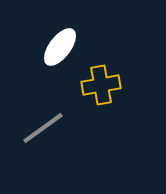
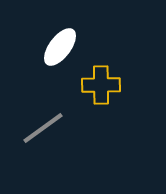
yellow cross: rotated 9 degrees clockwise
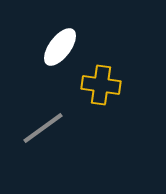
yellow cross: rotated 9 degrees clockwise
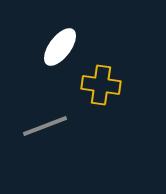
gray line: moved 2 px right, 2 px up; rotated 15 degrees clockwise
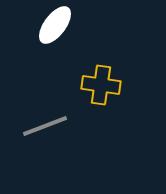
white ellipse: moved 5 px left, 22 px up
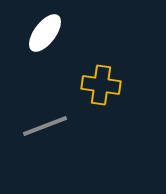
white ellipse: moved 10 px left, 8 px down
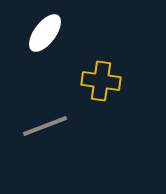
yellow cross: moved 4 px up
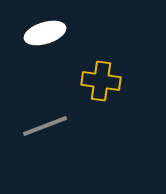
white ellipse: rotated 36 degrees clockwise
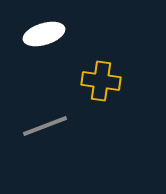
white ellipse: moved 1 px left, 1 px down
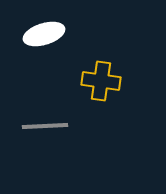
gray line: rotated 18 degrees clockwise
